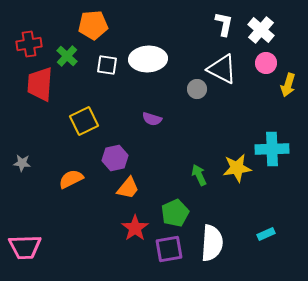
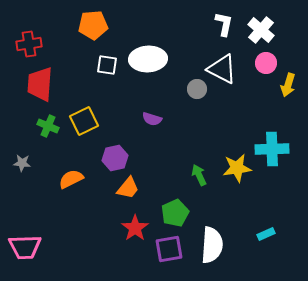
green cross: moved 19 px left, 70 px down; rotated 20 degrees counterclockwise
white semicircle: moved 2 px down
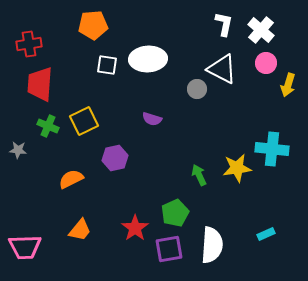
cyan cross: rotated 8 degrees clockwise
gray star: moved 4 px left, 13 px up
orange trapezoid: moved 48 px left, 42 px down
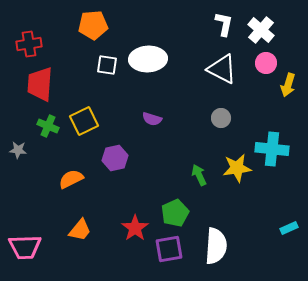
gray circle: moved 24 px right, 29 px down
cyan rectangle: moved 23 px right, 6 px up
white semicircle: moved 4 px right, 1 px down
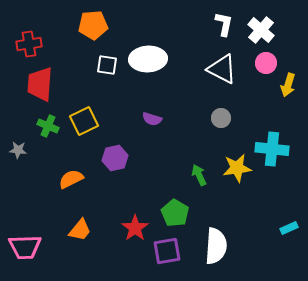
green pentagon: rotated 16 degrees counterclockwise
purple square: moved 2 px left, 2 px down
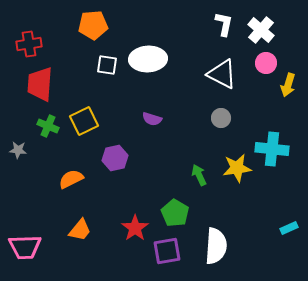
white triangle: moved 5 px down
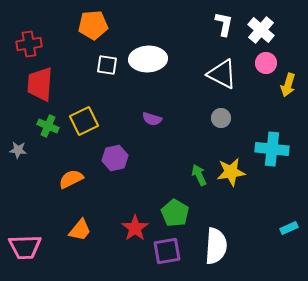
yellow star: moved 6 px left, 4 px down
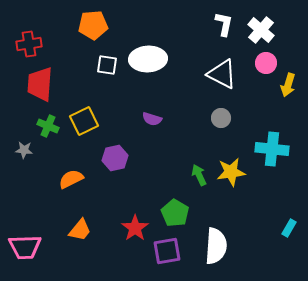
gray star: moved 6 px right
cyan rectangle: rotated 36 degrees counterclockwise
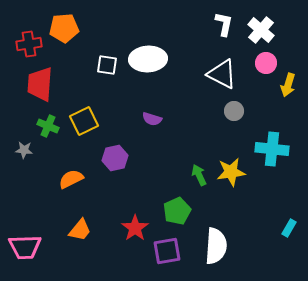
orange pentagon: moved 29 px left, 3 px down
gray circle: moved 13 px right, 7 px up
green pentagon: moved 2 px right, 2 px up; rotated 16 degrees clockwise
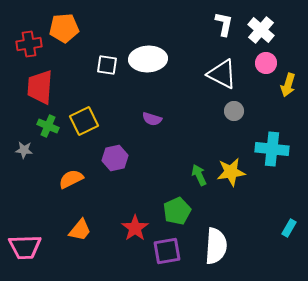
red trapezoid: moved 3 px down
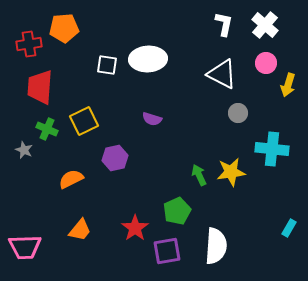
white cross: moved 4 px right, 5 px up
gray circle: moved 4 px right, 2 px down
green cross: moved 1 px left, 3 px down
gray star: rotated 18 degrees clockwise
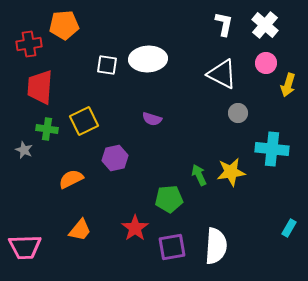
orange pentagon: moved 3 px up
green cross: rotated 15 degrees counterclockwise
green pentagon: moved 8 px left, 12 px up; rotated 20 degrees clockwise
purple square: moved 5 px right, 4 px up
